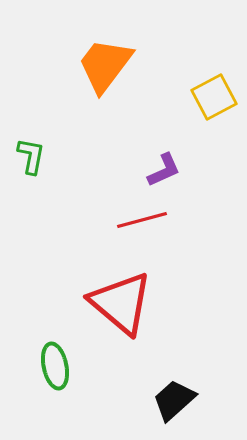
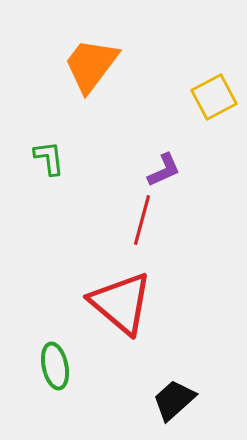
orange trapezoid: moved 14 px left
green L-shape: moved 18 px right, 2 px down; rotated 18 degrees counterclockwise
red line: rotated 60 degrees counterclockwise
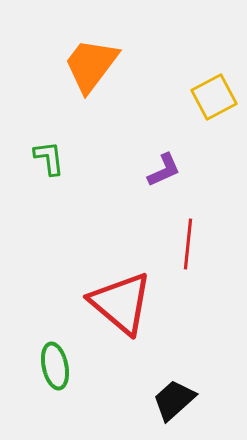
red line: moved 46 px right, 24 px down; rotated 9 degrees counterclockwise
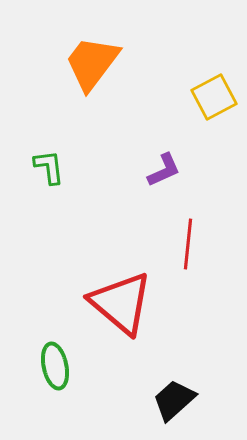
orange trapezoid: moved 1 px right, 2 px up
green L-shape: moved 9 px down
